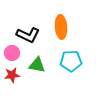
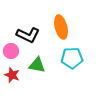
orange ellipse: rotated 10 degrees counterclockwise
pink circle: moved 1 px left, 2 px up
cyan pentagon: moved 1 px right, 3 px up
red star: rotated 28 degrees clockwise
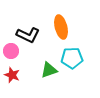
green triangle: moved 12 px right, 5 px down; rotated 30 degrees counterclockwise
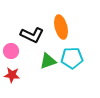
black L-shape: moved 4 px right
green triangle: moved 1 px left, 9 px up
red star: rotated 14 degrees counterclockwise
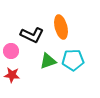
cyan pentagon: moved 1 px right, 2 px down
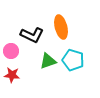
cyan pentagon: rotated 20 degrees clockwise
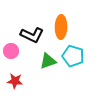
orange ellipse: rotated 15 degrees clockwise
cyan pentagon: moved 4 px up
red star: moved 3 px right, 6 px down
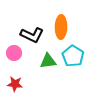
pink circle: moved 3 px right, 2 px down
cyan pentagon: rotated 15 degrees clockwise
green triangle: rotated 12 degrees clockwise
red star: moved 3 px down
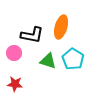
orange ellipse: rotated 15 degrees clockwise
black L-shape: rotated 15 degrees counterclockwise
cyan pentagon: moved 3 px down
green triangle: rotated 24 degrees clockwise
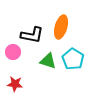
pink circle: moved 1 px left, 1 px up
